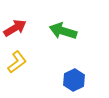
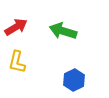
red arrow: moved 1 px right, 1 px up
yellow L-shape: rotated 140 degrees clockwise
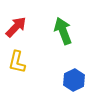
red arrow: rotated 15 degrees counterclockwise
green arrow: rotated 52 degrees clockwise
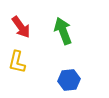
red arrow: moved 5 px right; rotated 100 degrees clockwise
blue hexagon: moved 5 px left; rotated 20 degrees clockwise
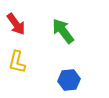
red arrow: moved 5 px left, 3 px up
green arrow: rotated 16 degrees counterclockwise
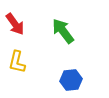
red arrow: moved 1 px left
blue hexagon: moved 2 px right
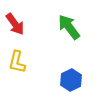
green arrow: moved 6 px right, 4 px up
blue hexagon: rotated 20 degrees counterclockwise
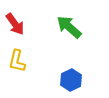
green arrow: rotated 12 degrees counterclockwise
yellow L-shape: moved 1 px up
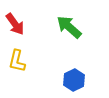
blue hexagon: moved 3 px right
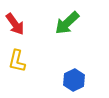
green arrow: moved 2 px left, 4 px up; rotated 84 degrees counterclockwise
